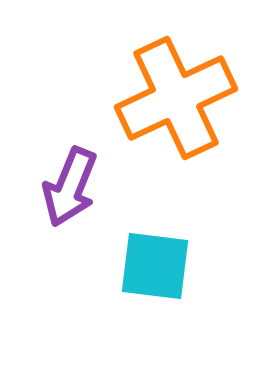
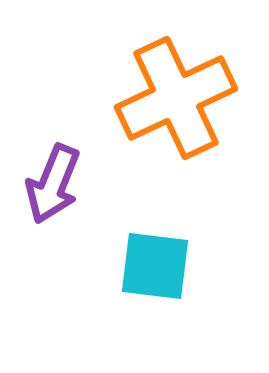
purple arrow: moved 17 px left, 3 px up
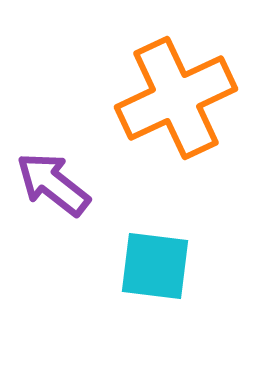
purple arrow: rotated 106 degrees clockwise
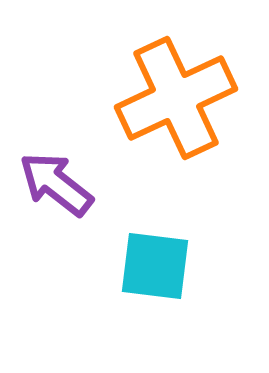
purple arrow: moved 3 px right
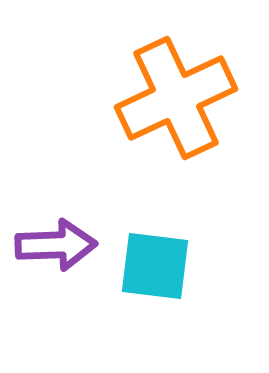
purple arrow: moved 61 px down; rotated 140 degrees clockwise
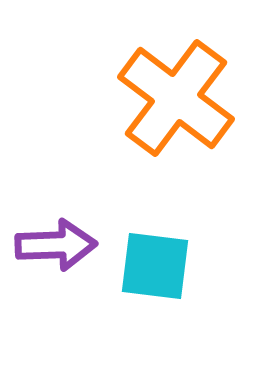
orange cross: rotated 28 degrees counterclockwise
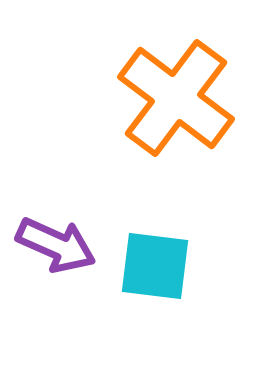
purple arrow: rotated 26 degrees clockwise
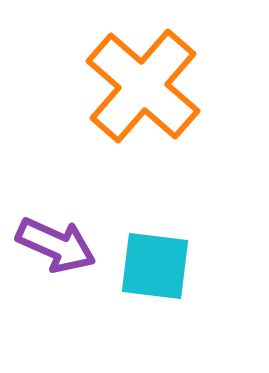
orange cross: moved 33 px left, 12 px up; rotated 4 degrees clockwise
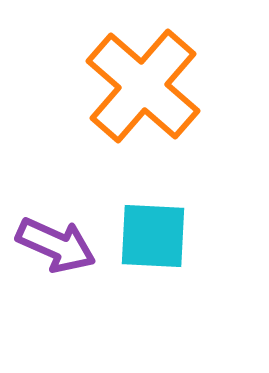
cyan square: moved 2 px left, 30 px up; rotated 4 degrees counterclockwise
